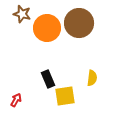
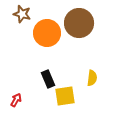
orange circle: moved 5 px down
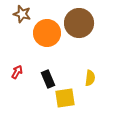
yellow semicircle: moved 2 px left
yellow square: moved 2 px down
red arrow: moved 1 px right, 28 px up
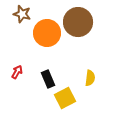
brown circle: moved 1 px left, 1 px up
yellow square: rotated 20 degrees counterclockwise
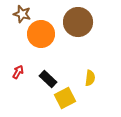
orange circle: moved 6 px left, 1 px down
red arrow: moved 1 px right
black rectangle: rotated 24 degrees counterclockwise
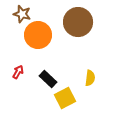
orange circle: moved 3 px left, 1 px down
